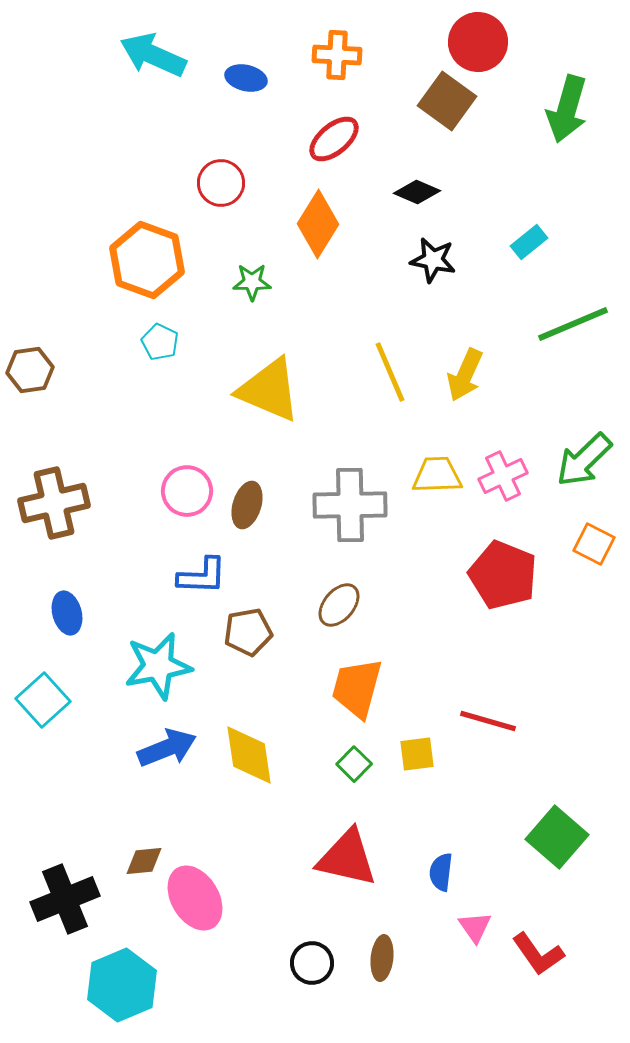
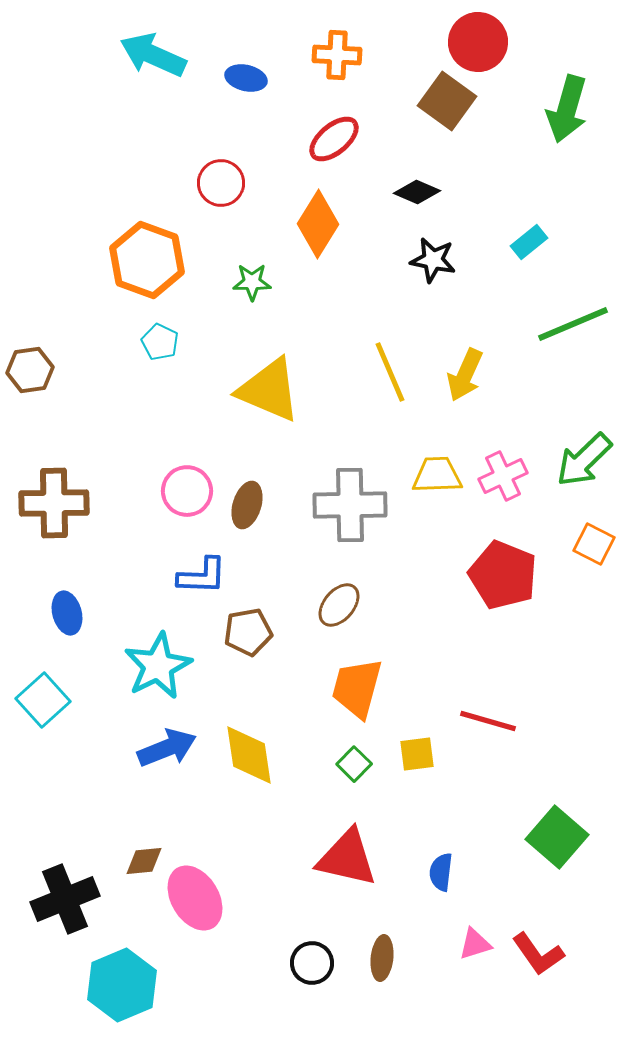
brown cross at (54, 503): rotated 12 degrees clockwise
cyan star at (158, 666): rotated 16 degrees counterclockwise
pink triangle at (475, 927): moved 17 px down; rotated 48 degrees clockwise
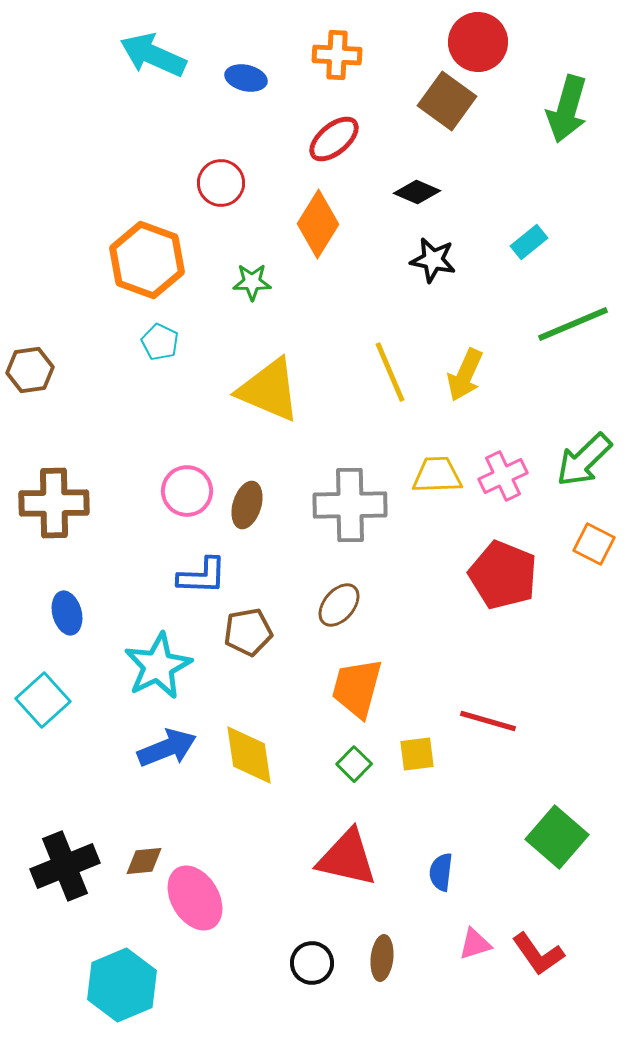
black cross at (65, 899): moved 33 px up
